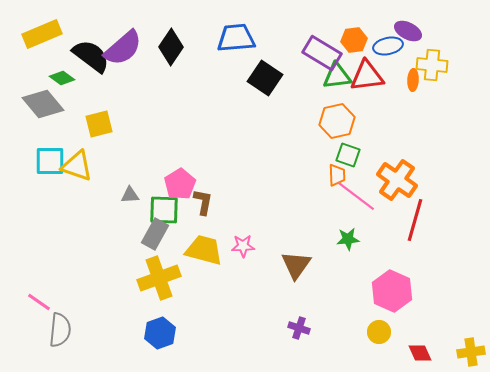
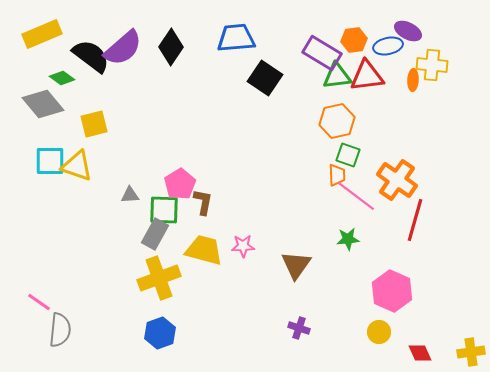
yellow square at (99, 124): moved 5 px left
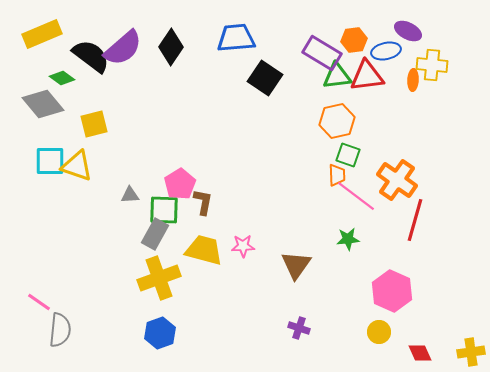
blue ellipse at (388, 46): moved 2 px left, 5 px down
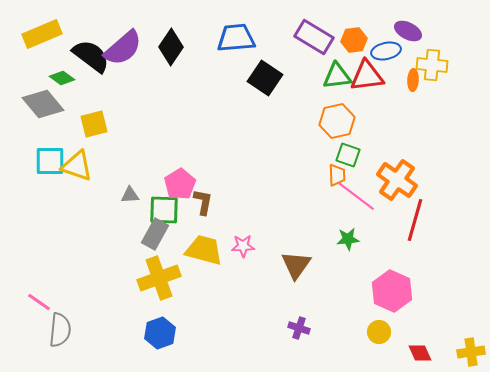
purple rectangle at (322, 53): moved 8 px left, 16 px up
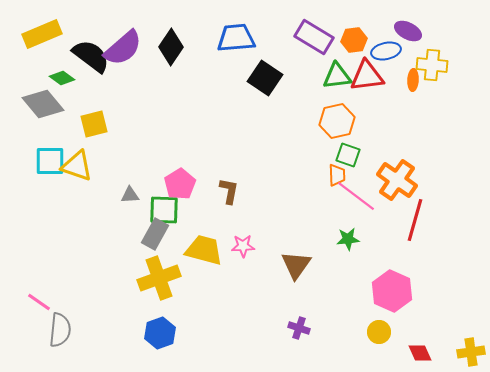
brown L-shape at (203, 202): moved 26 px right, 11 px up
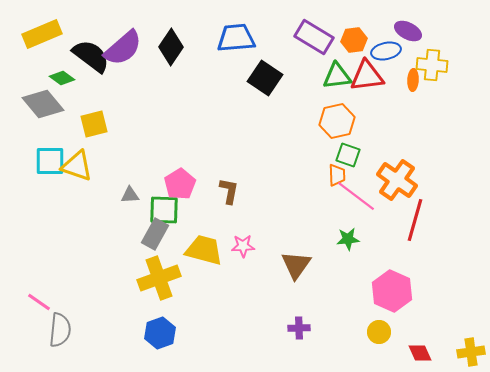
purple cross at (299, 328): rotated 20 degrees counterclockwise
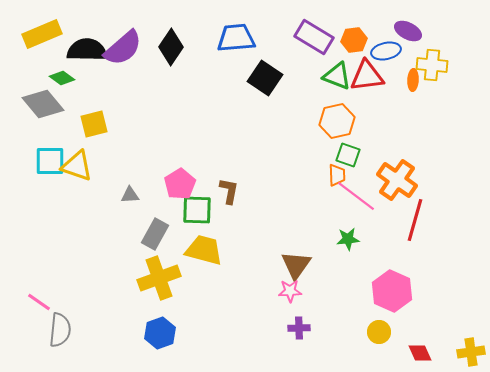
black semicircle at (91, 56): moved 4 px left, 6 px up; rotated 36 degrees counterclockwise
green triangle at (337, 76): rotated 28 degrees clockwise
green square at (164, 210): moved 33 px right
pink star at (243, 246): moved 47 px right, 45 px down
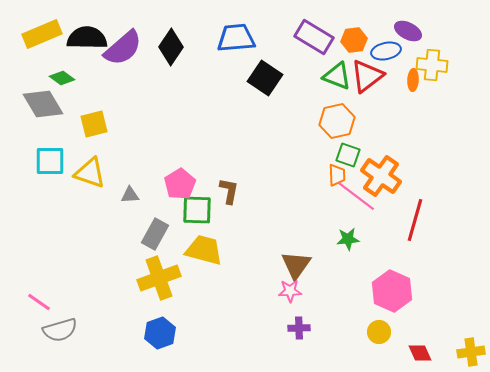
black semicircle at (87, 50): moved 12 px up
red triangle at (367, 76): rotated 30 degrees counterclockwise
gray diamond at (43, 104): rotated 9 degrees clockwise
yellow triangle at (77, 166): moved 13 px right, 7 px down
orange cross at (397, 180): moved 16 px left, 4 px up
gray semicircle at (60, 330): rotated 68 degrees clockwise
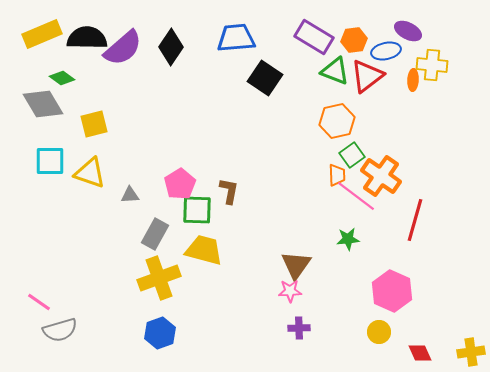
green triangle at (337, 76): moved 2 px left, 5 px up
green square at (348, 155): moved 4 px right; rotated 35 degrees clockwise
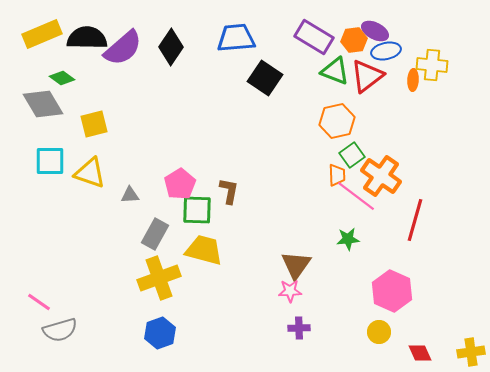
purple ellipse at (408, 31): moved 33 px left
